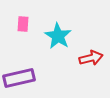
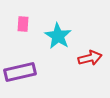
red arrow: moved 1 px left
purple rectangle: moved 1 px right, 6 px up
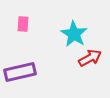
cyan star: moved 16 px right, 2 px up
red arrow: rotated 15 degrees counterclockwise
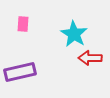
red arrow: rotated 150 degrees counterclockwise
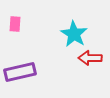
pink rectangle: moved 8 px left
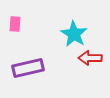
purple rectangle: moved 8 px right, 4 px up
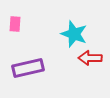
cyan star: rotated 12 degrees counterclockwise
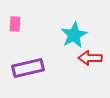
cyan star: moved 1 px down; rotated 24 degrees clockwise
